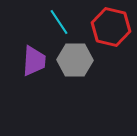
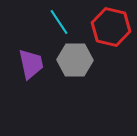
purple trapezoid: moved 3 px left, 3 px down; rotated 16 degrees counterclockwise
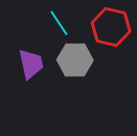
cyan line: moved 1 px down
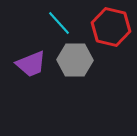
cyan line: rotated 8 degrees counterclockwise
purple trapezoid: rotated 80 degrees clockwise
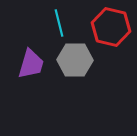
cyan line: rotated 28 degrees clockwise
purple trapezoid: rotated 52 degrees counterclockwise
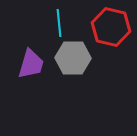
cyan line: rotated 8 degrees clockwise
gray hexagon: moved 2 px left, 2 px up
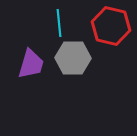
red hexagon: moved 1 px up
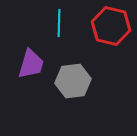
cyan line: rotated 8 degrees clockwise
gray hexagon: moved 23 px down; rotated 8 degrees counterclockwise
